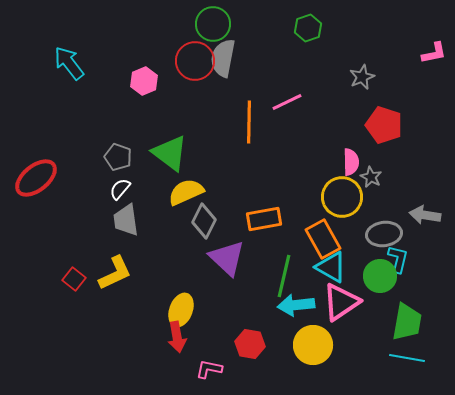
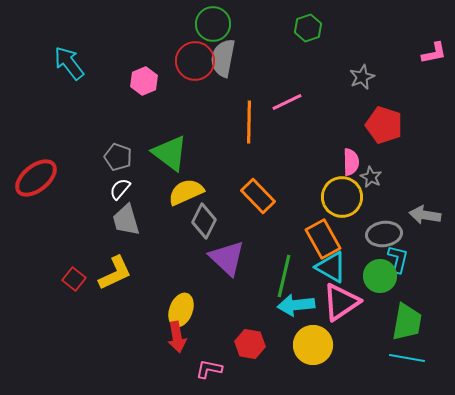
orange rectangle at (264, 219): moved 6 px left, 23 px up; rotated 56 degrees clockwise
gray trapezoid at (126, 220): rotated 8 degrees counterclockwise
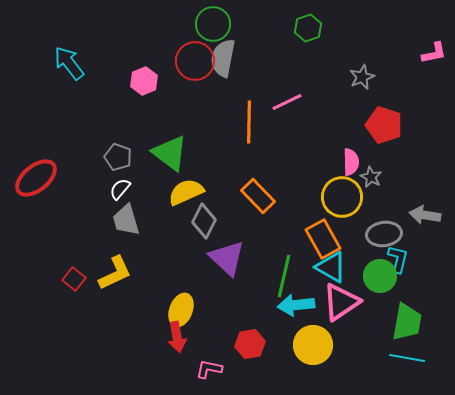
red hexagon at (250, 344): rotated 20 degrees counterclockwise
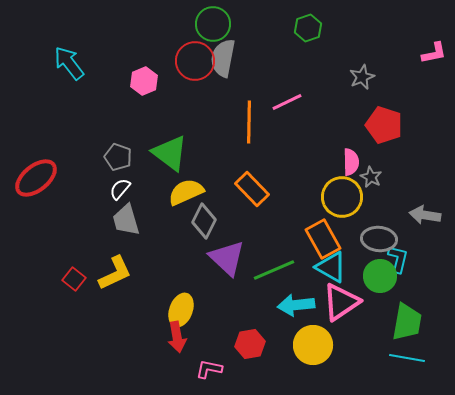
orange rectangle at (258, 196): moved 6 px left, 7 px up
gray ellipse at (384, 234): moved 5 px left, 5 px down; rotated 12 degrees clockwise
green line at (284, 276): moved 10 px left, 6 px up; rotated 54 degrees clockwise
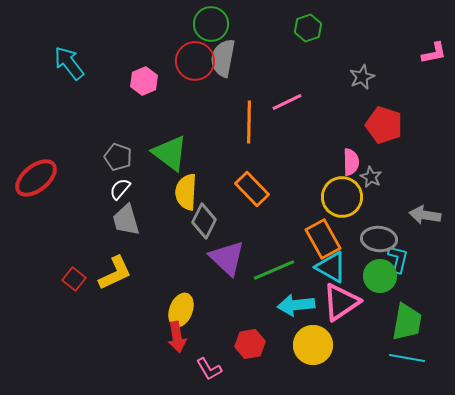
green circle at (213, 24): moved 2 px left
yellow semicircle at (186, 192): rotated 63 degrees counterclockwise
pink L-shape at (209, 369): rotated 132 degrees counterclockwise
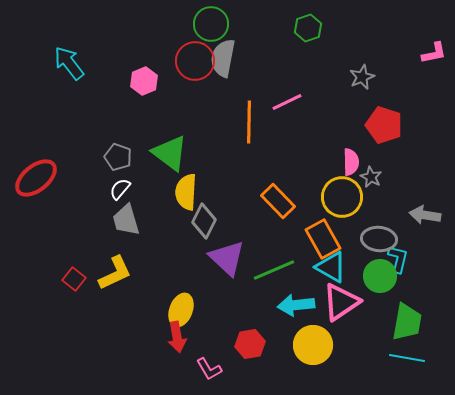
orange rectangle at (252, 189): moved 26 px right, 12 px down
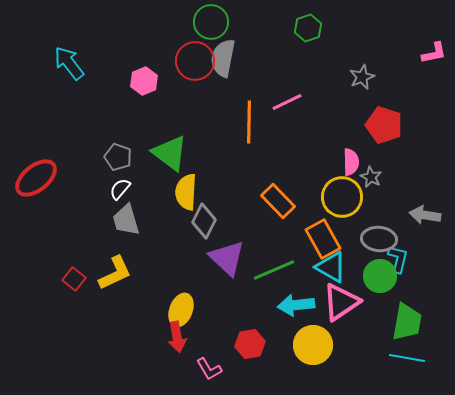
green circle at (211, 24): moved 2 px up
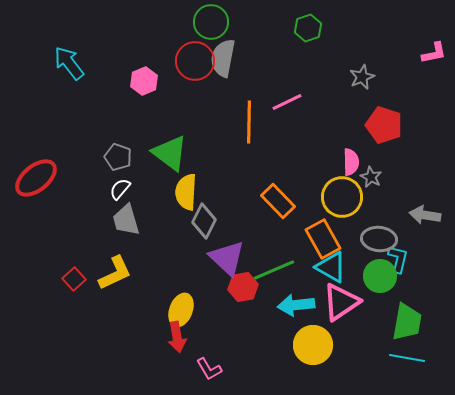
red square at (74, 279): rotated 10 degrees clockwise
red hexagon at (250, 344): moved 7 px left, 57 px up
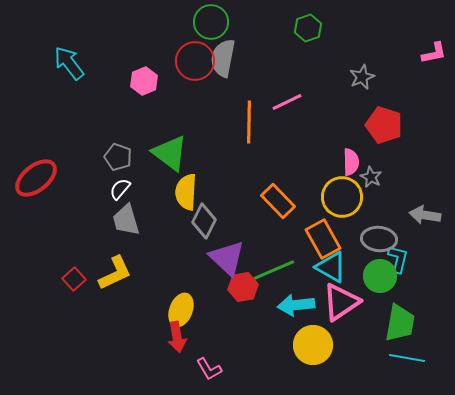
green trapezoid at (407, 322): moved 7 px left, 1 px down
